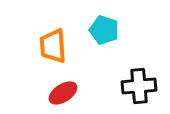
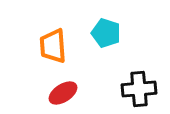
cyan pentagon: moved 2 px right, 3 px down
black cross: moved 3 px down
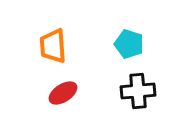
cyan pentagon: moved 23 px right, 11 px down
black cross: moved 1 px left, 2 px down
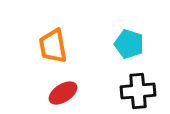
orange trapezoid: rotated 6 degrees counterclockwise
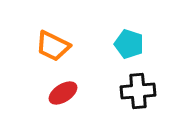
orange trapezoid: rotated 54 degrees counterclockwise
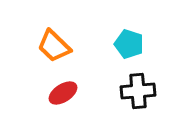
orange trapezoid: moved 1 px right; rotated 18 degrees clockwise
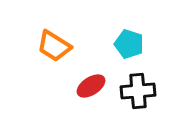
orange trapezoid: rotated 12 degrees counterclockwise
red ellipse: moved 28 px right, 7 px up
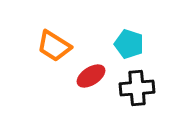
red ellipse: moved 10 px up
black cross: moved 1 px left, 3 px up
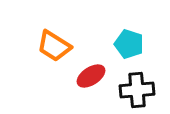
black cross: moved 2 px down
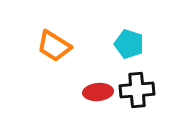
red ellipse: moved 7 px right, 16 px down; rotated 28 degrees clockwise
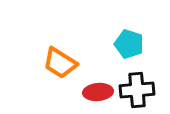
orange trapezoid: moved 6 px right, 17 px down
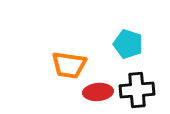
cyan pentagon: moved 1 px left
orange trapezoid: moved 9 px right, 2 px down; rotated 24 degrees counterclockwise
